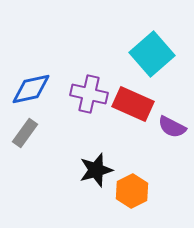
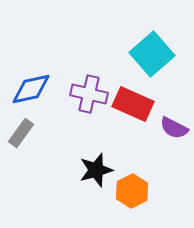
purple semicircle: moved 2 px right, 1 px down
gray rectangle: moved 4 px left
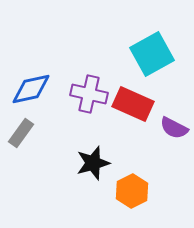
cyan square: rotated 12 degrees clockwise
black star: moved 3 px left, 7 px up
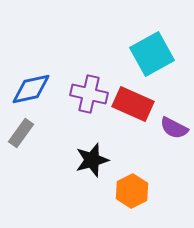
black star: moved 1 px left, 3 px up
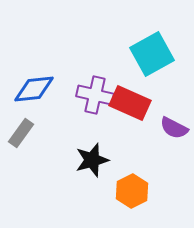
blue diamond: moved 3 px right; rotated 6 degrees clockwise
purple cross: moved 6 px right, 1 px down
red rectangle: moved 3 px left, 1 px up
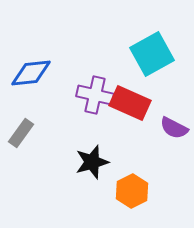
blue diamond: moved 3 px left, 16 px up
black star: moved 2 px down
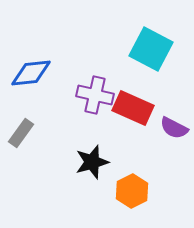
cyan square: moved 1 px left, 5 px up; rotated 33 degrees counterclockwise
red rectangle: moved 3 px right, 5 px down
